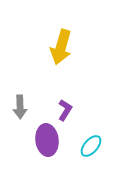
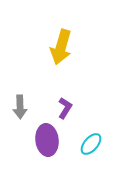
purple L-shape: moved 2 px up
cyan ellipse: moved 2 px up
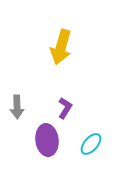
gray arrow: moved 3 px left
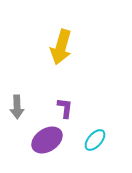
purple L-shape: rotated 25 degrees counterclockwise
purple ellipse: rotated 64 degrees clockwise
cyan ellipse: moved 4 px right, 4 px up
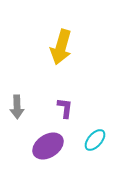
purple ellipse: moved 1 px right, 6 px down
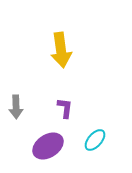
yellow arrow: moved 3 px down; rotated 24 degrees counterclockwise
gray arrow: moved 1 px left
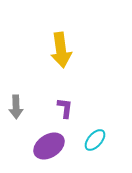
purple ellipse: moved 1 px right
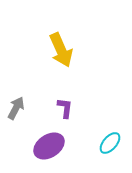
yellow arrow: rotated 16 degrees counterclockwise
gray arrow: moved 1 px down; rotated 150 degrees counterclockwise
cyan ellipse: moved 15 px right, 3 px down
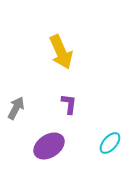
yellow arrow: moved 2 px down
purple L-shape: moved 4 px right, 4 px up
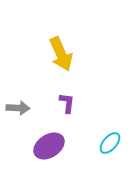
yellow arrow: moved 2 px down
purple L-shape: moved 2 px left, 1 px up
gray arrow: moved 2 px right; rotated 65 degrees clockwise
